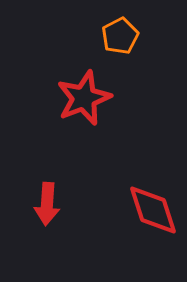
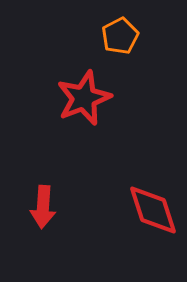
red arrow: moved 4 px left, 3 px down
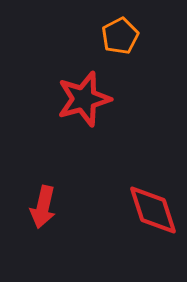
red star: moved 1 px down; rotated 6 degrees clockwise
red arrow: rotated 9 degrees clockwise
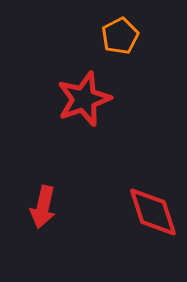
red star: rotated 4 degrees counterclockwise
red diamond: moved 2 px down
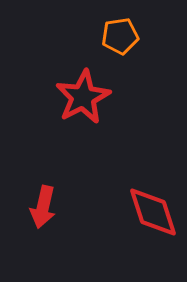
orange pentagon: rotated 18 degrees clockwise
red star: moved 1 px left, 2 px up; rotated 8 degrees counterclockwise
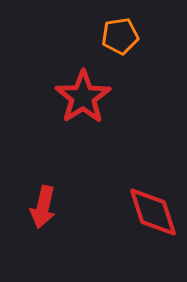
red star: rotated 6 degrees counterclockwise
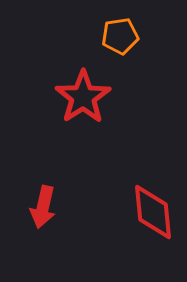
red diamond: rotated 12 degrees clockwise
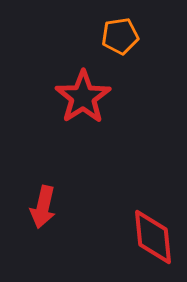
red diamond: moved 25 px down
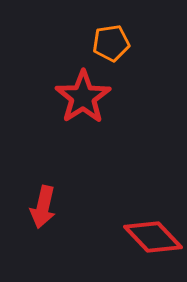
orange pentagon: moved 9 px left, 7 px down
red diamond: rotated 38 degrees counterclockwise
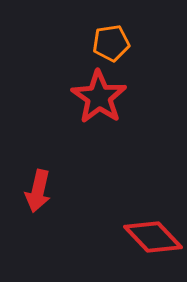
red star: moved 16 px right; rotated 4 degrees counterclockwise
red arrow: moved 5 px left, 16 px up
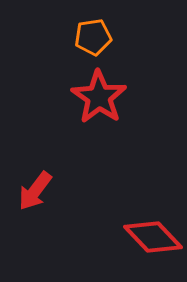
orange pentagon: moved 18 px left, 6 px up
red arrow: moved 3 px left; rotated 24 degrees clockwise
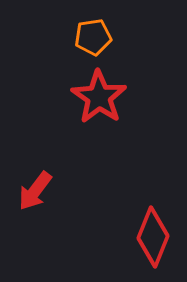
red diamond: rotated 66 degrees clockwise
